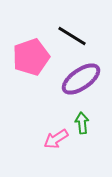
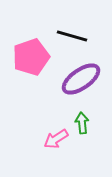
black line: rotated 16 degrees counterclockwise
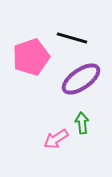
black line: moved 2 px down
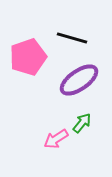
pink pentagon: moved 3 px left
purple ellipse: moved 2 px left, 1 px down
green arrow: rotated 45 degrees clockwise
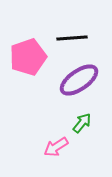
black line: rotated 20 degrees counterclockwise
pink arrow: moved 8 px down
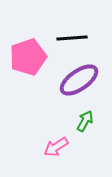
green arrow: moved 3 px right, 2 px up; rotated 10 degrees counterclockwise
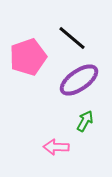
black line: rotated 44 degrees clockwise
pink arrow: rotated 35 degrees clockwise
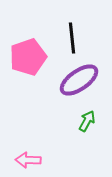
black line: rotated 44 degrees clockwise
green arrow: moved 2 px right
pink arrow: moved 28 px left, 13 px down
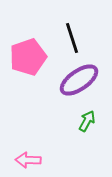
black line: rotated 12 degrees counterclockwise
